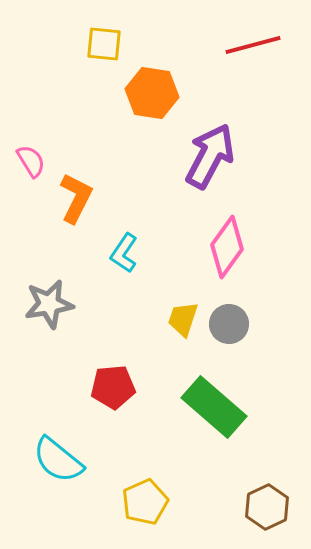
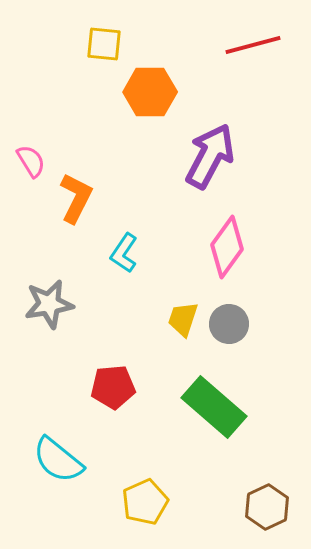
orange hexagon: moved 2 px left, 1 px up; rotated 9 degrees counterclockwise
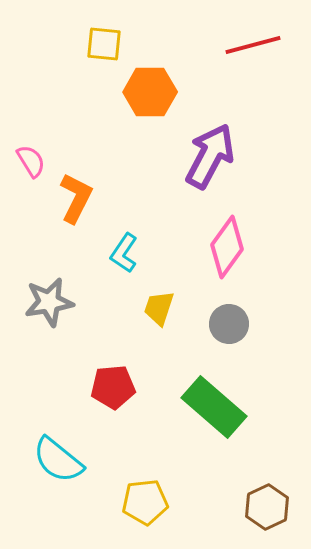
gray star: moved 2 px up
yellow trapezoid: moved 24 px left, 11 px up
yellow pentagon: rotated 18 degrees clockwise
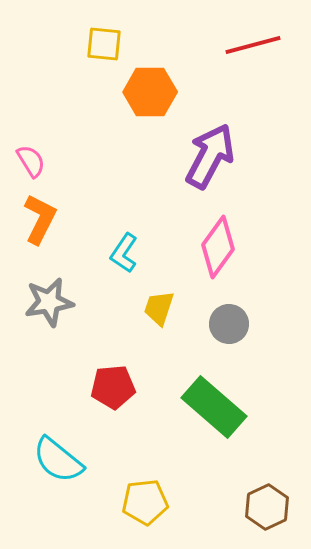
orange L-shape: moved 36 px left, 21 px down
pink diamond: moved 9 px left
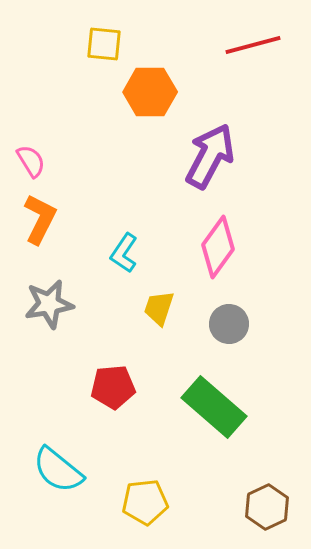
gray star: moved 2 px down
cyan semicircle: moved 10 px down
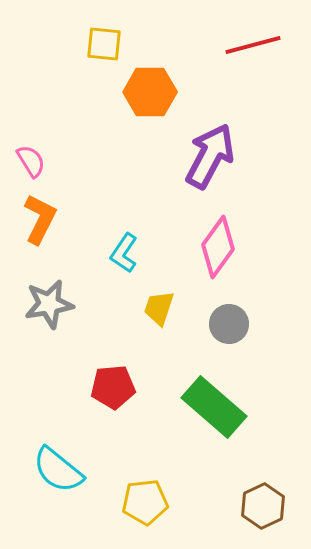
brown hexagon: moved 4 px left, 1 px up
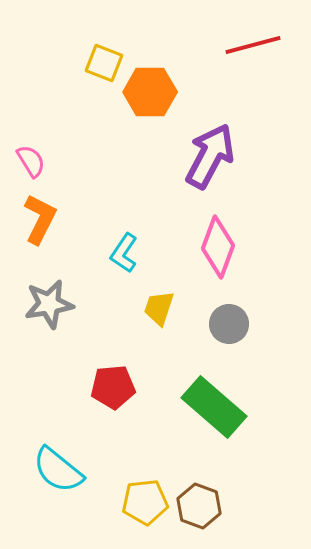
yellow square: moved 19 px down; rotated 15 degrees clockwise
pink diamond: rotated 16 degrees counterclockwise
brown hexagon: moved 64 px left; rotated 15 degrees counterclockwise
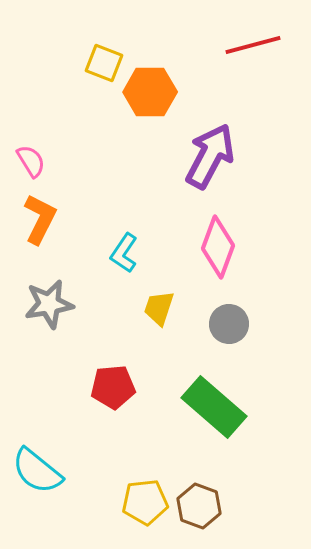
cyan semicircle: moved 21 px left, 1 px down
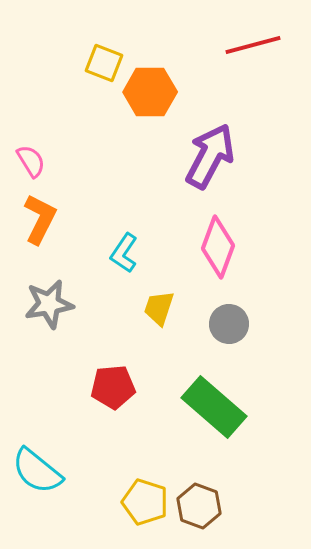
yellow pentagon: rotated 24 degrees clockwise
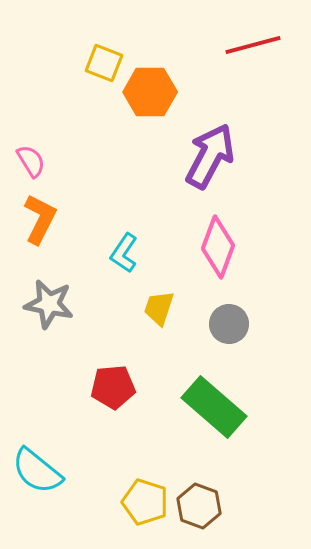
gray star: rotated 21 degrees clockwise
